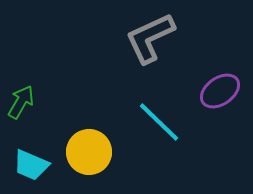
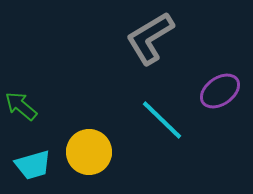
gray L-shape: rotated 6 degrees counterclockwise
green arrow: moved 4 px down; rotated 80 degrees counterclockwise
cyan line: moved 3 px right, 2 px up
cyan trapezoid: moved 2 px right; rotated 39 degrees counterclockwise
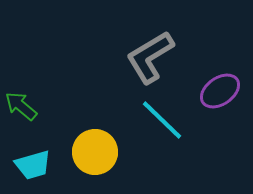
gray L-shape: moved 19 px down
yellow circle: moved 6 px right
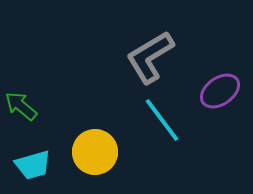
cyan line: rotated 9 degrees clockwise
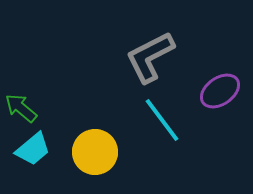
gray L-shape: rotated 4 degrees clockwise
green arrow: moved 2 px down
cyan trapezoid: moved 16 px up; rotated 24 degrees counterclockwise
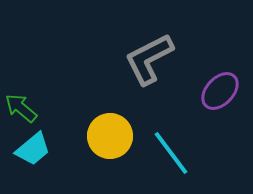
gray L-shape: moved 1 px left, 2 px down
purple ellipse: rotated 12 degrees counterclockwise
cyan line: moved 9 px right, 33 px down
yellow circle: moved 15 px right, 16 px up
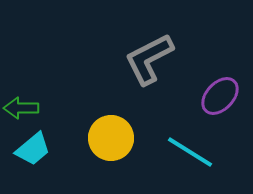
purple ellipse: moved 5 px down
green arrow: rotated 40 degrees counterclockwise
yellow circle: moved 1 px right, 2 px down
cyan line: moved 19 px right, 1 px up; rotated 21 degrees counterclockwise
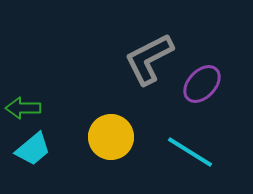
purple ellipse: moved 18 px left, 12 px up
green arrow: moved 2 px right
yellow circle: moved 1 px up
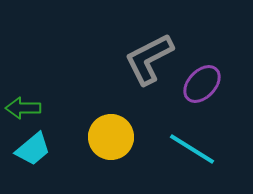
cyan line: moved 2 px right, 3 px up
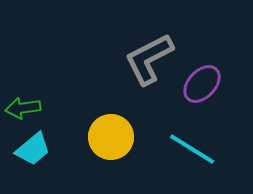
green arrow: rotated 8 degrees counterclockwise
